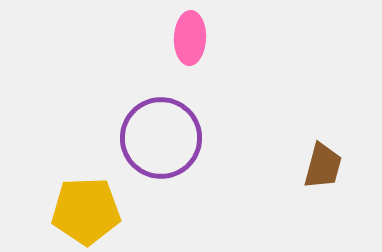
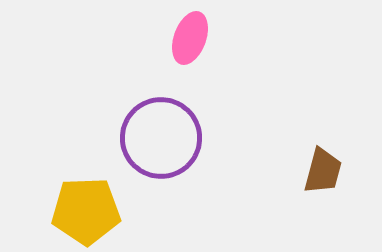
pink ellipse: rotated 18 degrees clockwise
brown trapezoid: moved 5 px down
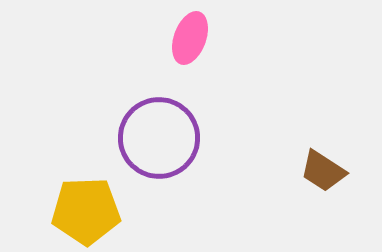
purple circle: moved 2 px left
brown trapezoid: rotated 108 degrees clockwise
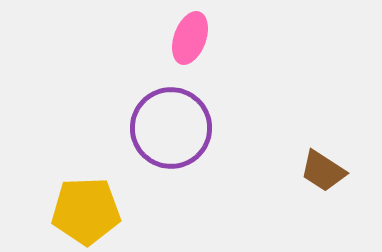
purple circle: moved 12 px right, 10 px up
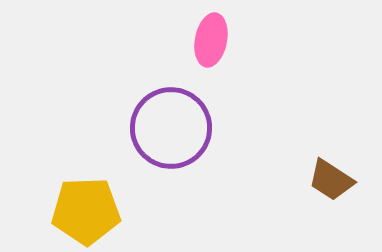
pink ellipse: moved 21 px right, 2 px down; rotated 9 degrees counterclockwise
brown trapezoid: moved 8 px right, 9 px down
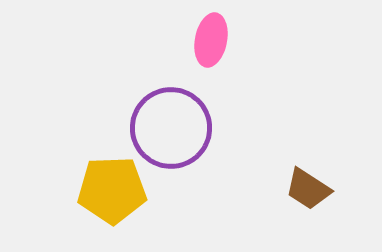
brown trapezoid: moved 23 px left, 9 px down
yellow pentagon: moved 26 px right, 21 px up
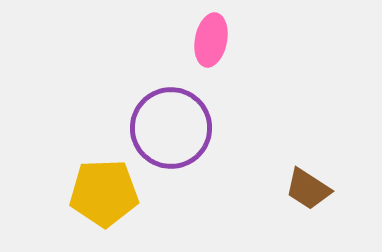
yellow pentagon: moved 8 px left, 3 px down
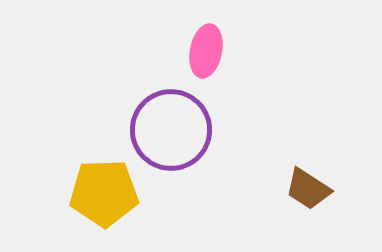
pink ellipse: moved 5 px left, 11 px down
purple circle: moved 2 px down
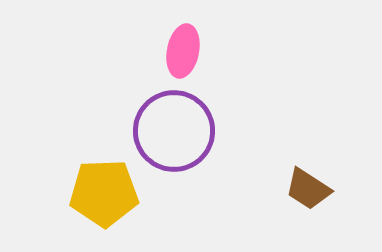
pink ellipse: moved 23 px left
purple circle: moved 3 px right, 1 px down
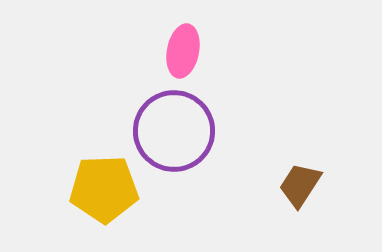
brown trapezoid: moved 8 px left, 4 px up; rotated 90 degrees clockwise
yellow pentagon: moved 4 px up
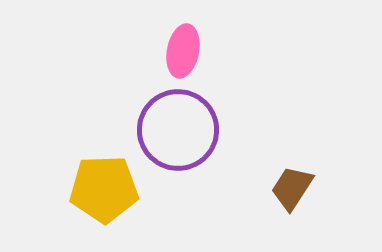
purple circle: moved 4 px right, 1 px up
brown trapezoid: moved 8 px left, 3 px down
